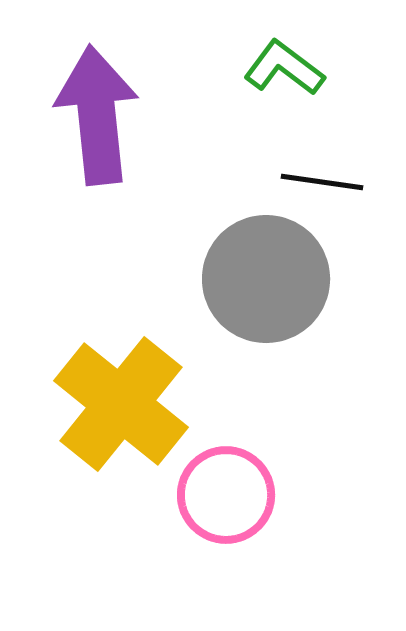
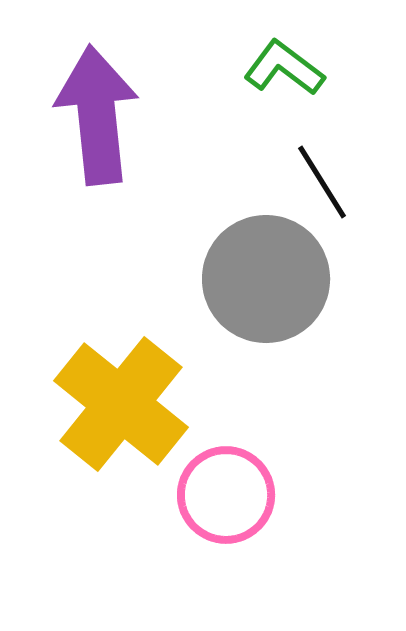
black line: rotated 50 degrees clockwise
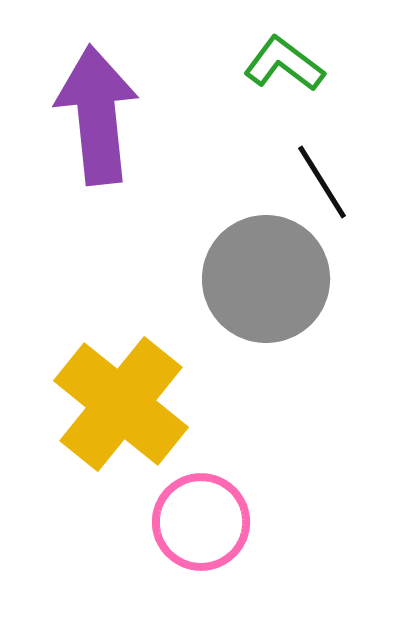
green L-shape: moved 4 px up
pink circle: moved 25 px left, 27 px down
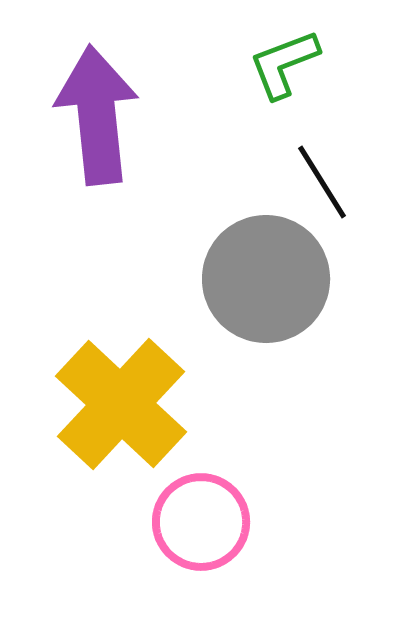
green L-shape: rotated 58 degrees counterclockwise
yellow cross: rotated 4 degrees clockwise
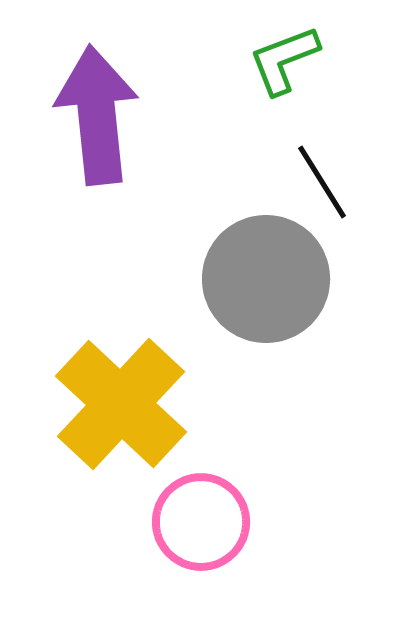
green L-shape: moved 4 px up
